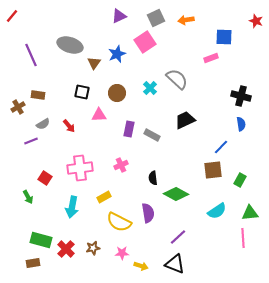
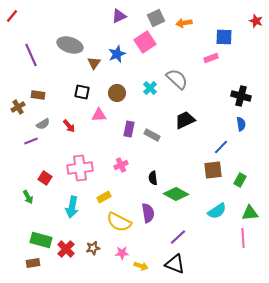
orange arrow at (186, 20): moved 2 px left, 3 px down
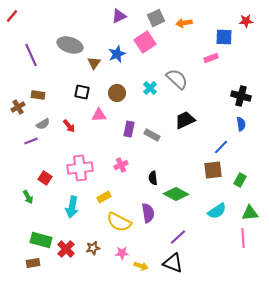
red star at (256, 21): moved 10 px left; rotated 24 degrees counterclockwise
black triangle at (175, 264): moved 2 px left, 1 px up
